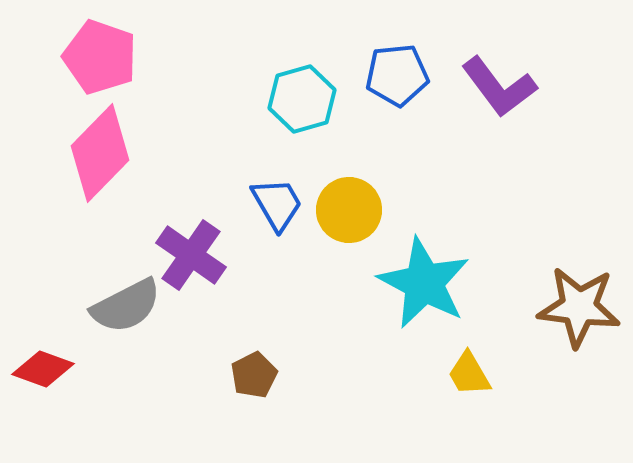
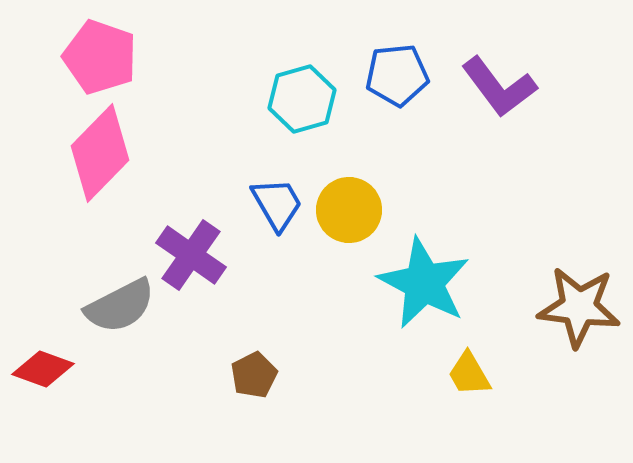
gray semicircle: moved 6 px left
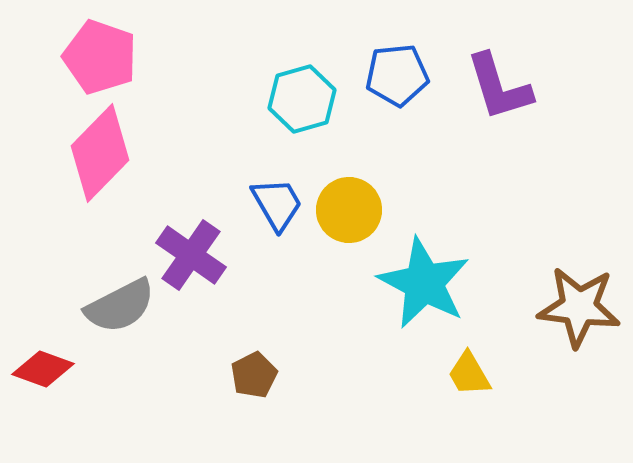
purple L-shape: rotated 20 degrees clockwise
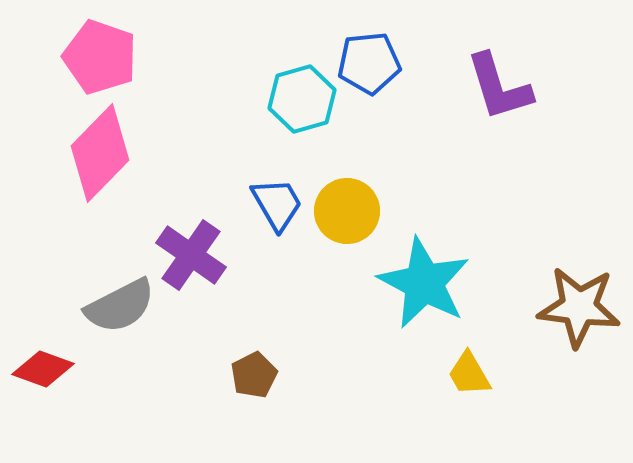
blue pentagon: moved 28 px left, 12 px up
yellow circle: moved 2 px left, 1 px down
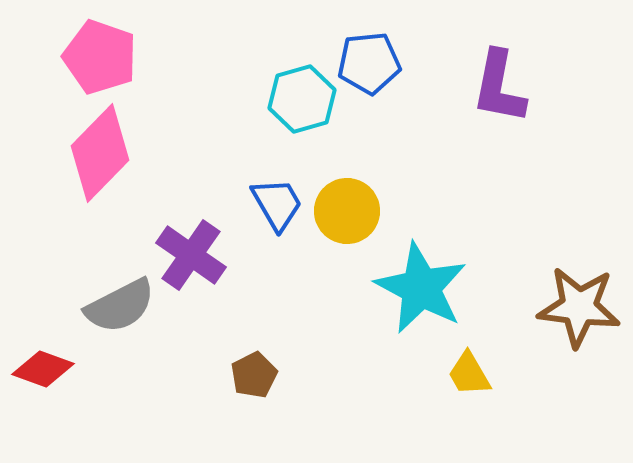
purple L-shape: rotated 28 degrees clockwise
cyan star: moved 3 px left, 5 px down
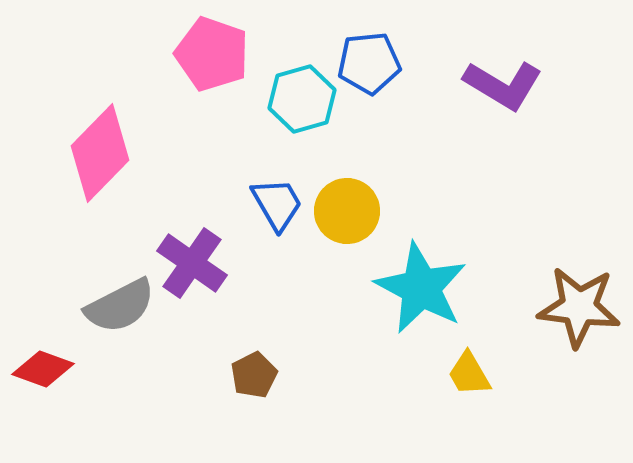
pink pentagon: moved 112 px right, 3 px up
purple L-shape: moved 4 px right, 2 px up; rotated 70 degrees counterclockwise
purple cross: moved 1 px right, 8 px down
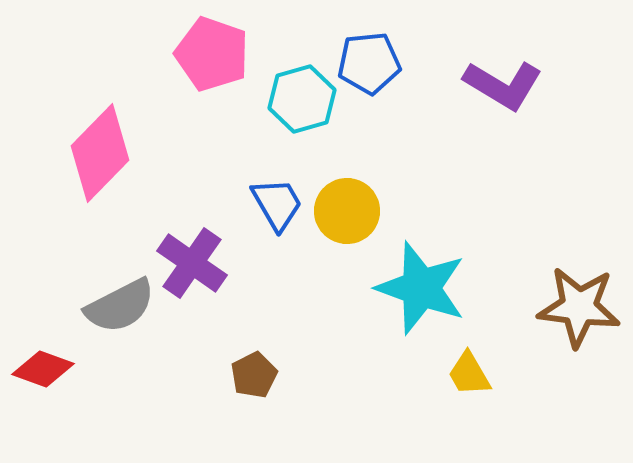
cyan star: rotated 8 degrees counterclockwise
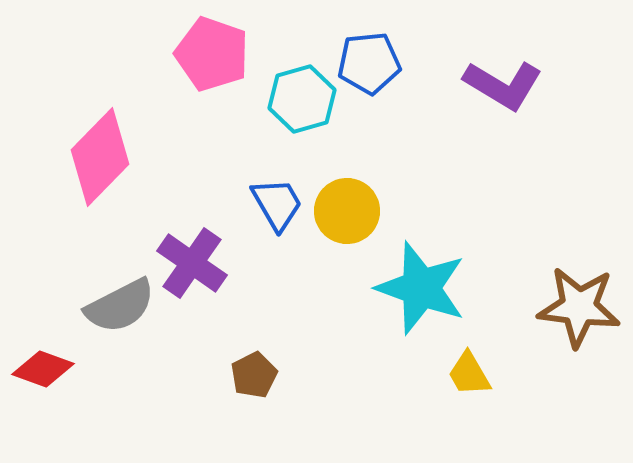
pink diamond: moved 4 px down
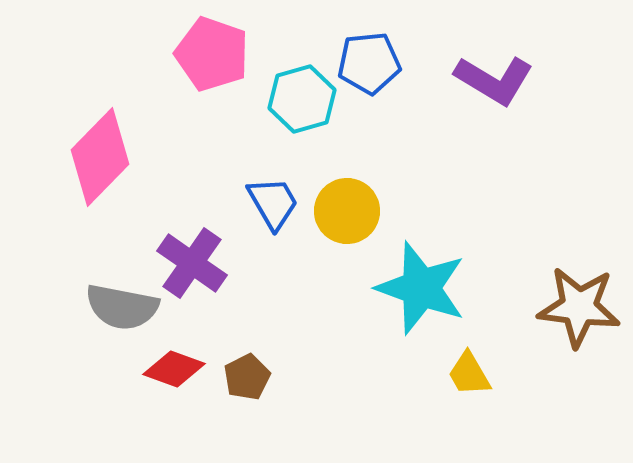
purple L-shape: moved 9 px left, 5 px up
blue trapezoid: moved 4 px left, 1 px up
gray semicircle: moved 2 px right, 1 px down; rotated 38 degrees clockwise
red diamond: moved 131 px right
brown pentagon: moved 7 px left, 2 px down
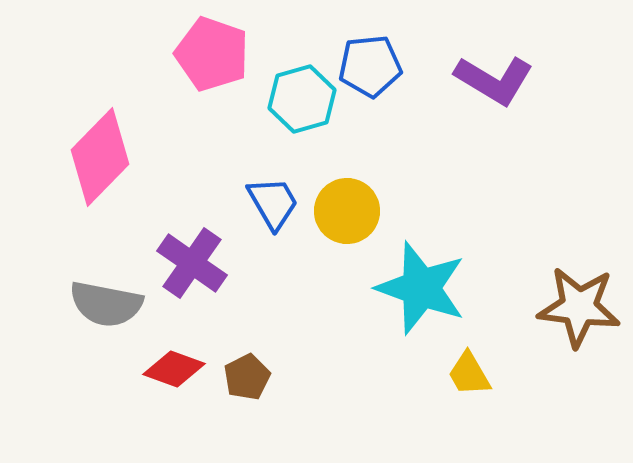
blue pentagon: moved 1 px right, 3 px down
gray semicircle: moved 16 px left, 3 px up
